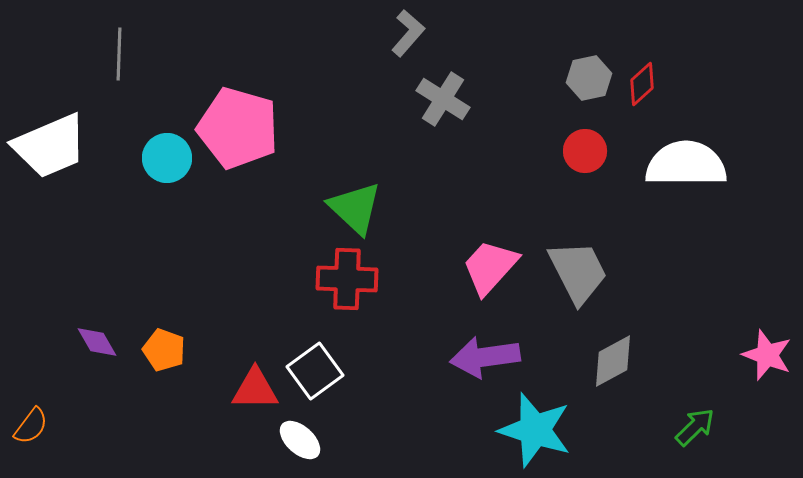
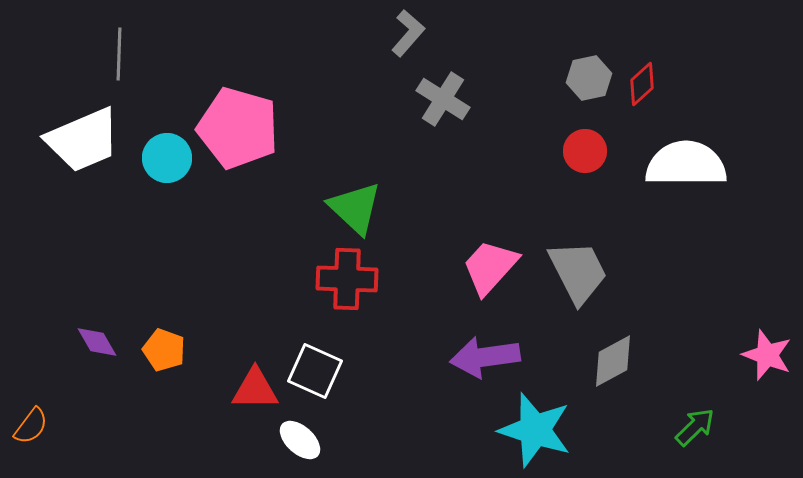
white trapezoid: moved 33 px right, 6 px up
white square: rotated 30 degrees counterclockwise
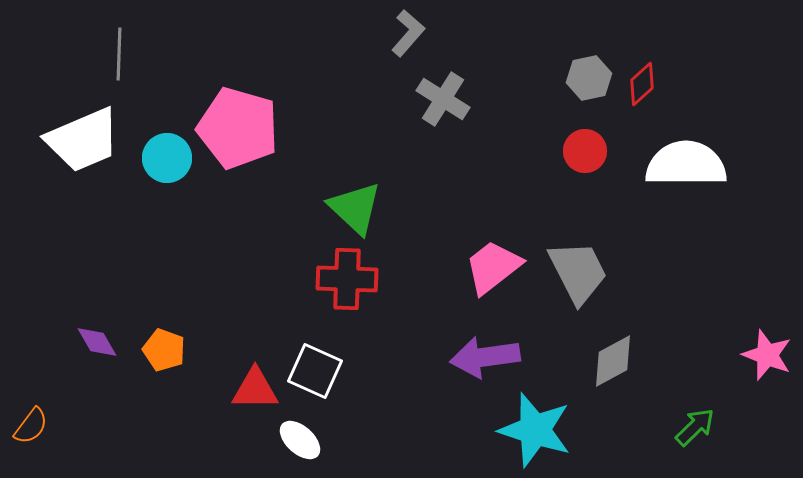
pink trapezoid: moved 3 px right; rotated 10 degrees clockwise
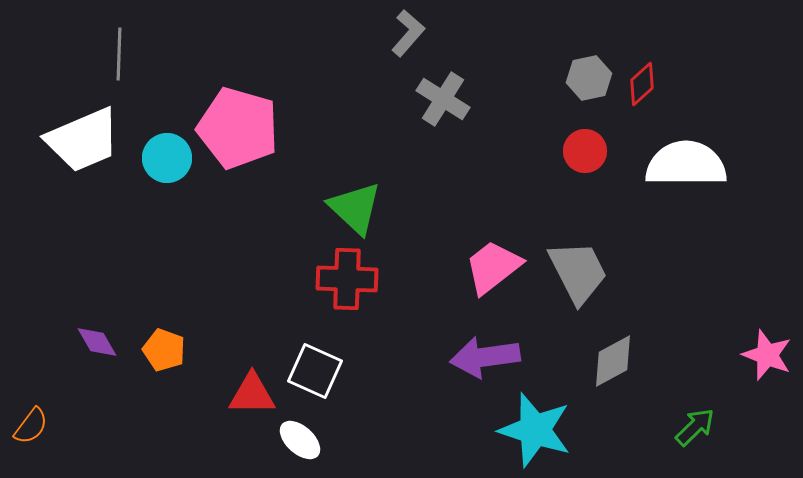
red triangle: moved 3 px left, 5 px down
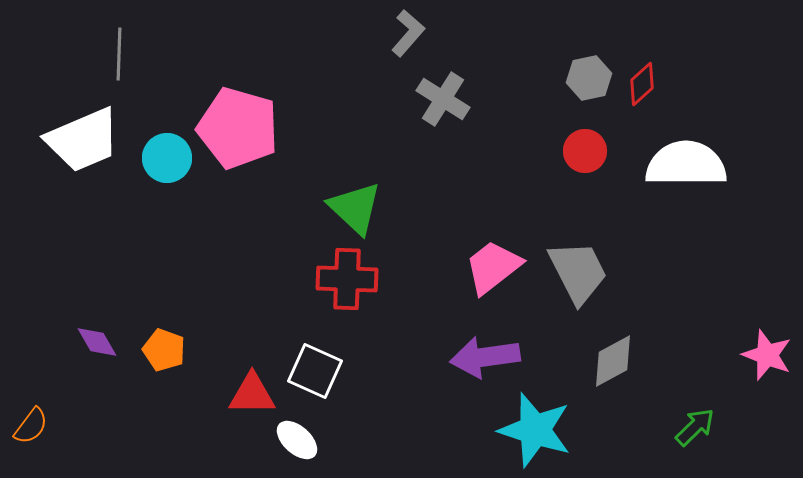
white ellipse: moved 3 px left
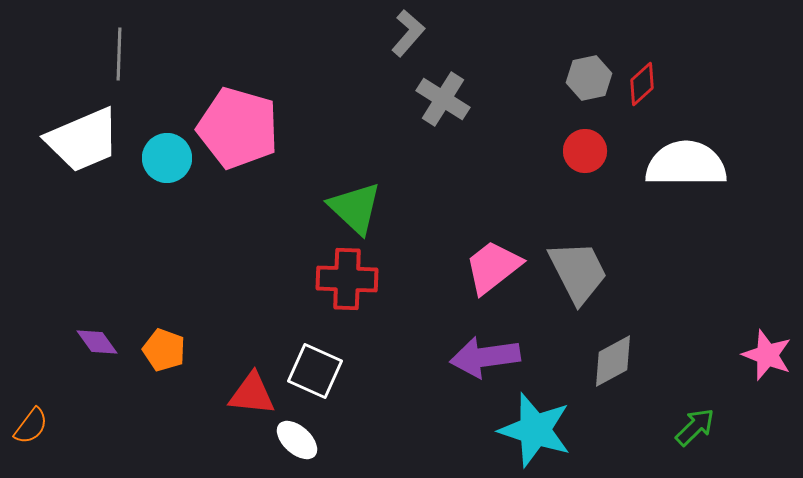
purple diamond: rotated 6 degrees counterclockwise
red triangle: rotated 6 degrees clockwise
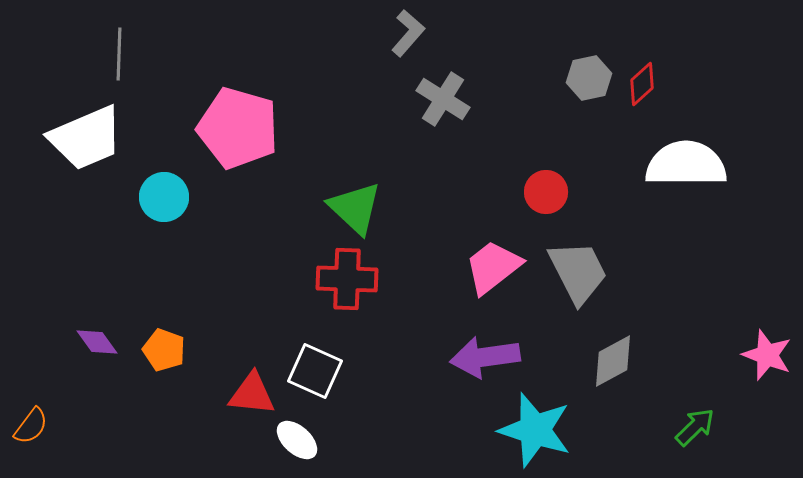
white trapezoid: moved 3 px right, 2 px up
red circle: moved 39 px left, 41 px down
cyan circle: moved 3 px left, 39 px down
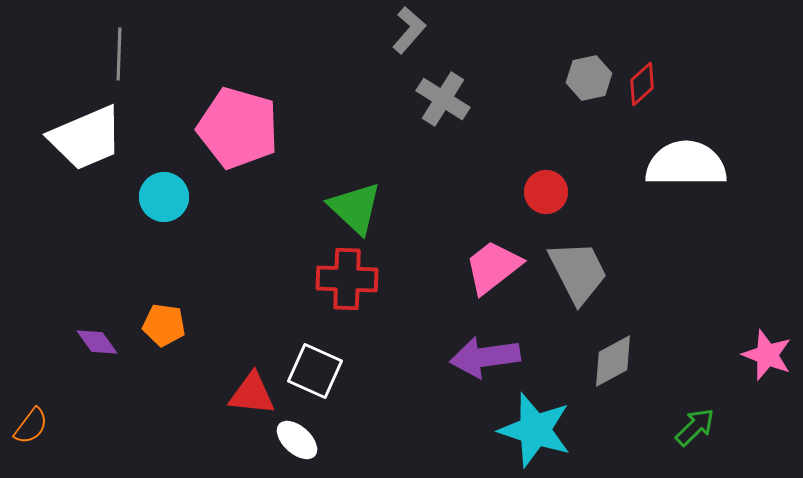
gray L-shape: moved 1 px right, 3 px up
orange pentagon: moved 25 px up; rotated 12 degrees counterclockwise
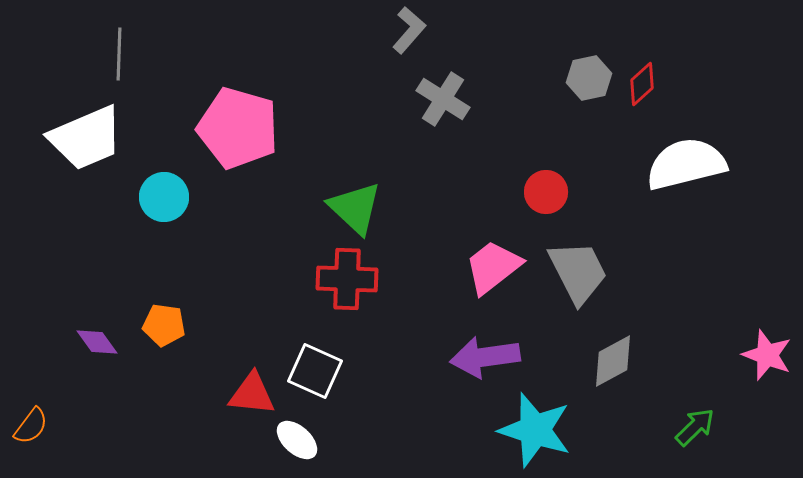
white semicircle: rotated 14 degrees counterclockwise
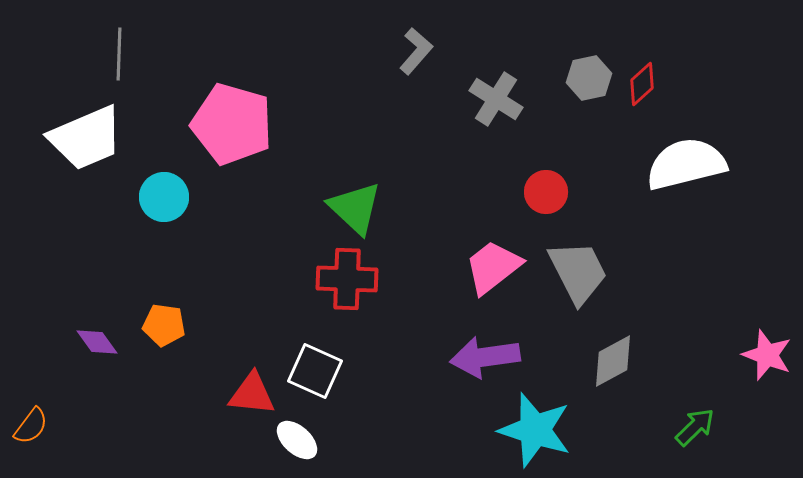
gray L-shape: moved 7 px right, 21 px down
gray cross: moved 53 px right
pink pentagon: moved 6 px left, 4 px up
